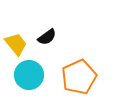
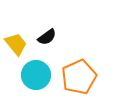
cyan circle: moved 7 px right
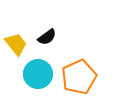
cyan circle: moved 2 px right, 1 px up
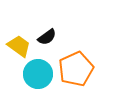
yellow trapezoid: moved 3 px right, 2 px down; rotated 15 degrees counterclockwise
orange pentagon: moved 3 px left, 8 px up
